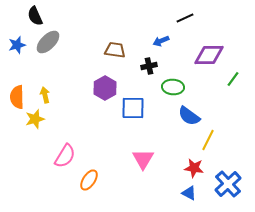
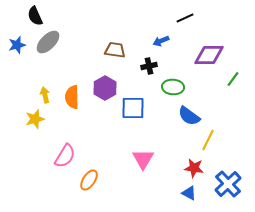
orange semicircle: moved 55 px right
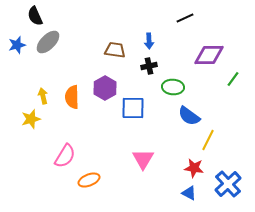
blue arrow: moved 12 px left; rotated 70 degrees counterclockwise
yellow arrow: moved 2 px left, 1 px down
yellow star: moved 4 px left
orange ellipse: rotated 35 degrees clockwise
